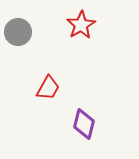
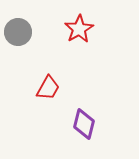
red star: moved 2 px left, 4 px down
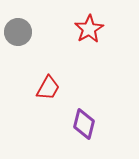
red star: moved 10 px right
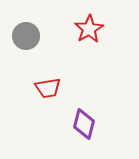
gray circle: moved 8 px right, 4 px down
red trapezoid: rotated 52 degrees clockwise
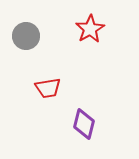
red star: moved 1 px right
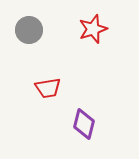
red star: moved 3 px right; rotated 12 degrees clockwise
gray circle: moved 3 px right, 6 px up
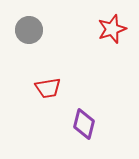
red star: moved 19 px right
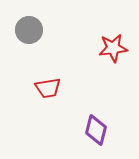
red star: moved 1 px right, 19 px down; rotated 12 degrees clockwise
purple diamond: moved 12 px right, 6 px down
